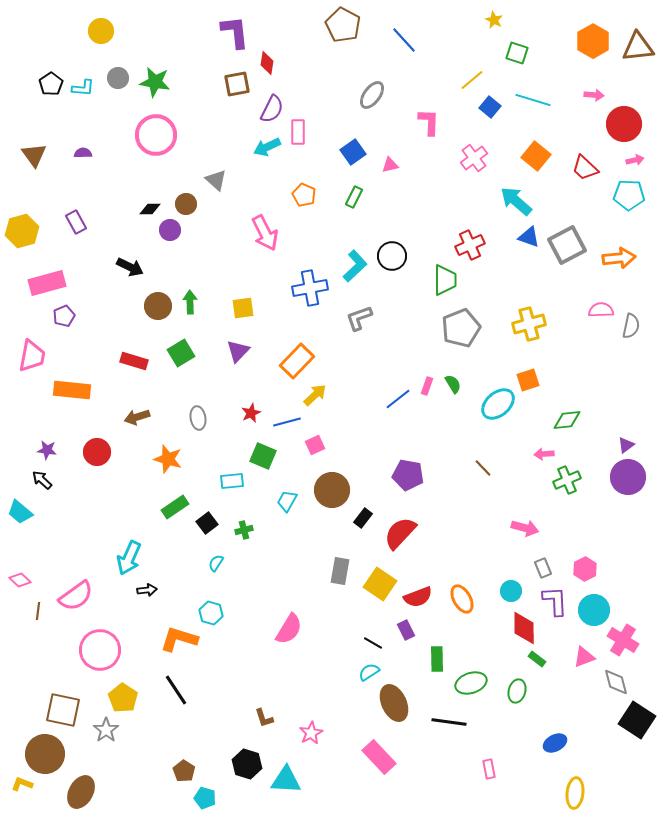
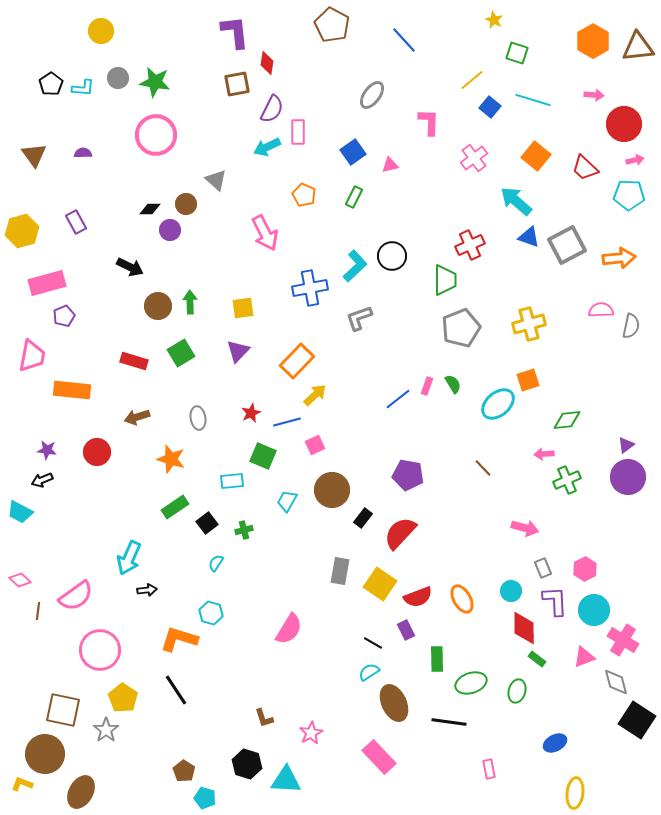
brown pentagon at (343, 25): moved 11 px left
orange star at (168, 459): moved 3 px right
black arrow at (42, 480): rotated 65 degrees counterclockwise
cyan trapezoid at (20, 512): rotated 12 degrees counterclockwise
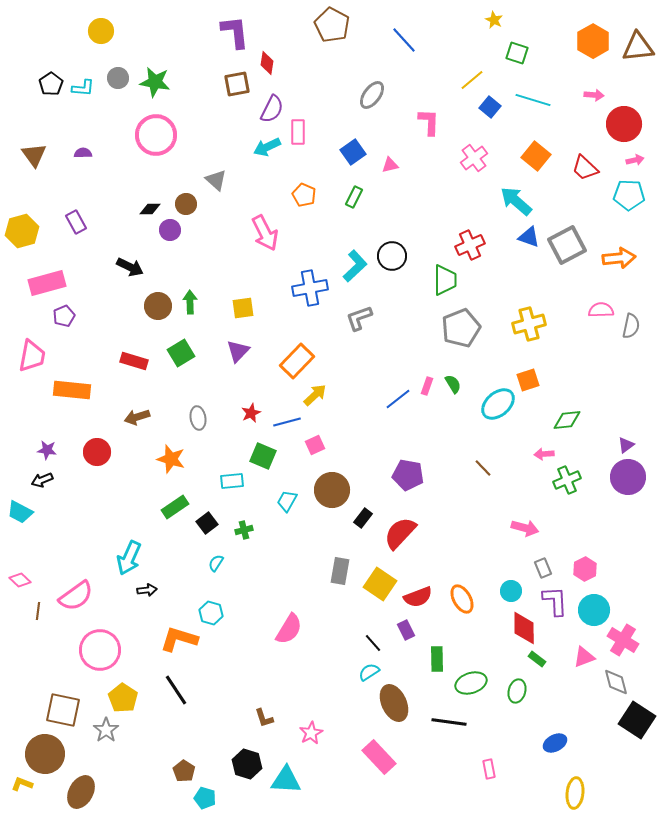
black line at (373, 643): rotated 18 degrees clockwise
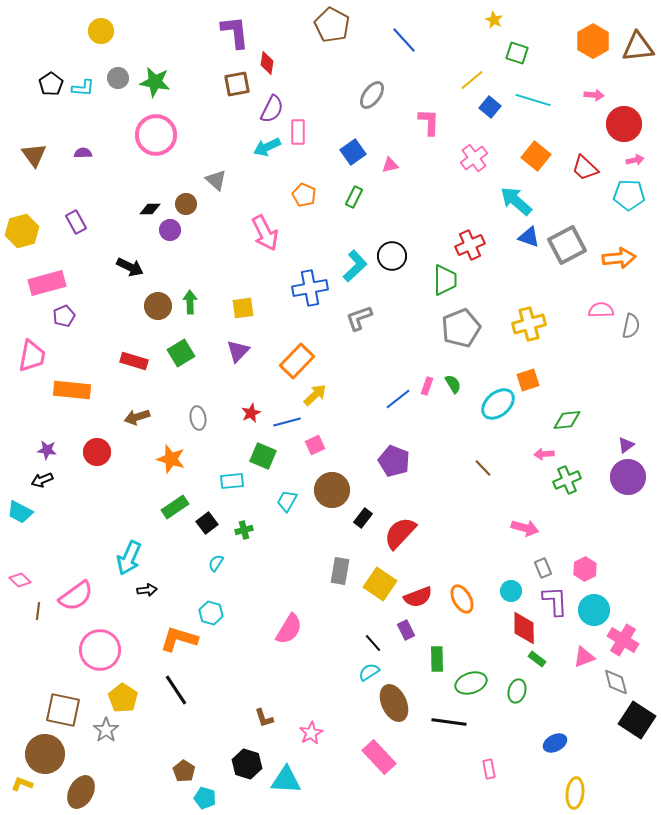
purple pentagon at (408, 475): moved 14 px left, 14 px up; rotated 12 degrees clockwise
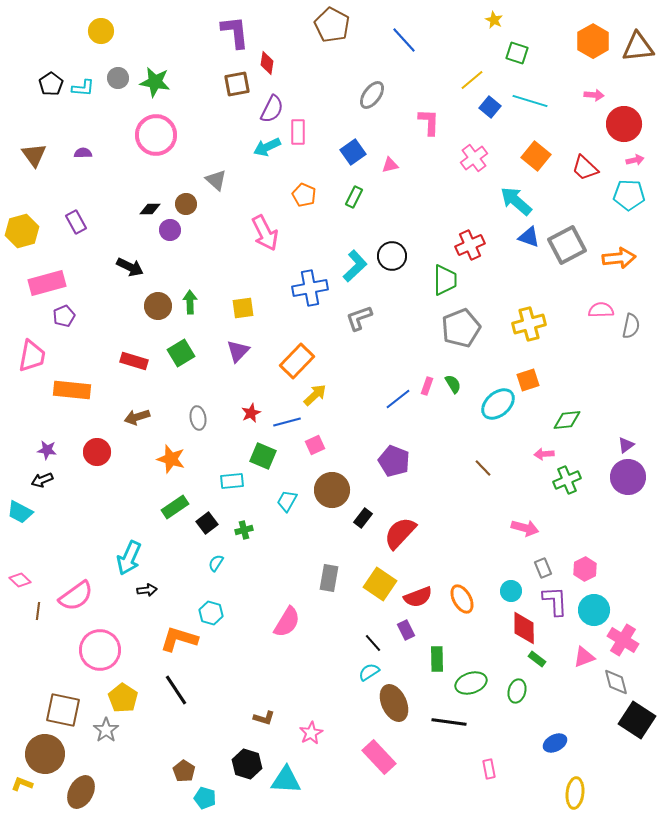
cyan line at (533, 100): moved 3 px left, 1 px down
gray rectangle at (340, 571): moved 11 px left, 7 px down
pink semicircle at (289, 629): moved 2 px left, 7 px up
brown L-shape at (264, 718): rotated 55 degrees counterclockwise
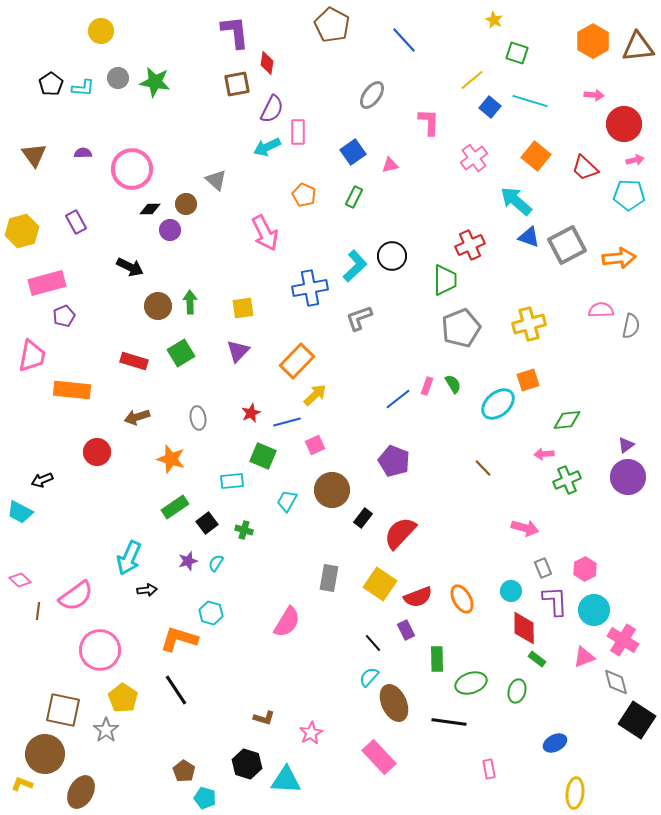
pink circle at (156, 135): moved 24 px left, 34 px down
purple star at (47, 450): moved 141 px right, 111 px down; rotated 24 degrees counterclockwise
green cross at (244, 530): rotated 30 degrees clockwise
cyan semicircle at (369, 672): moved 5 px down; rotated 15 degrees counterclockwise
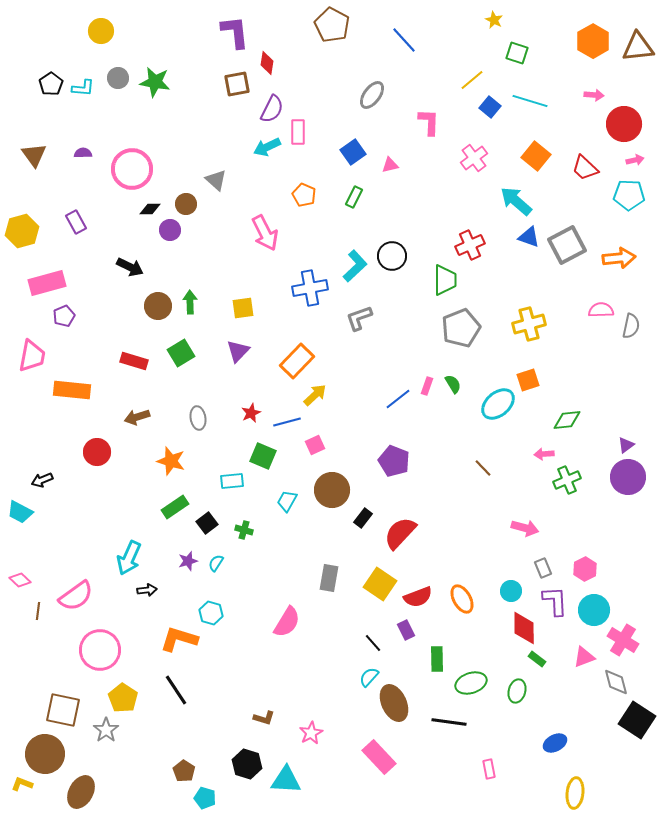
orange star at (171, 459): moved 2 px down
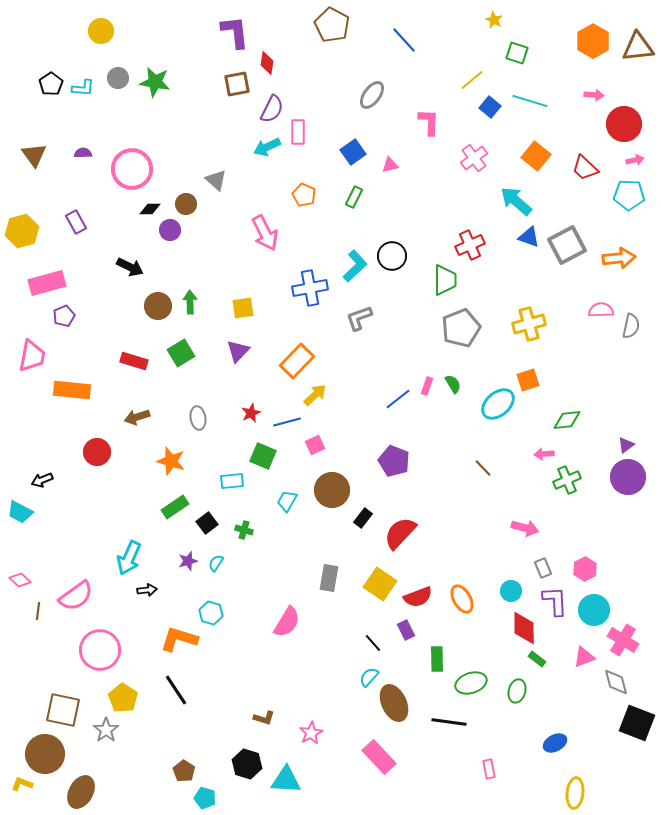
black square at (637, 720): moved 3 px down; rotated 12 degrees counterclockwise
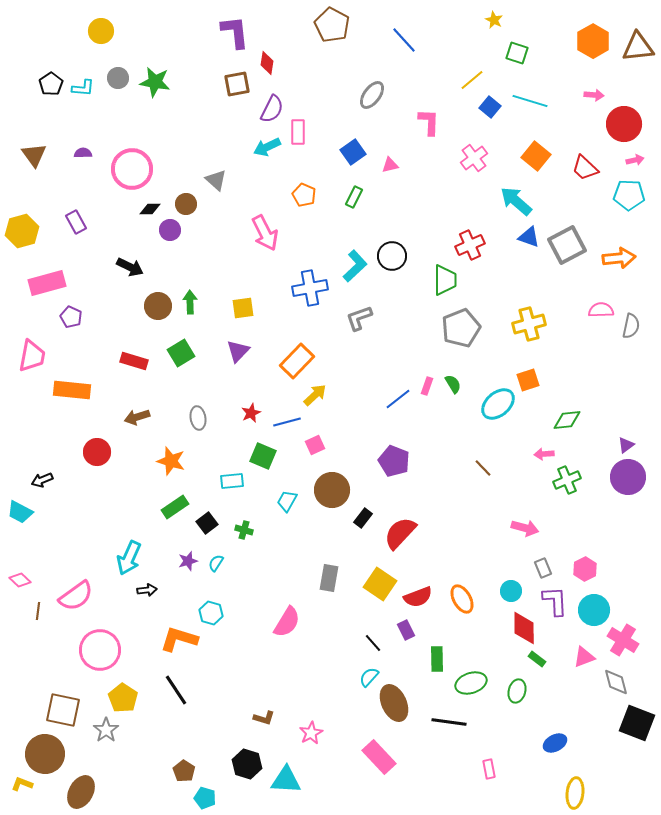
purple pentagon at (64, 316): moved 7 px right, 1 px down; rotated 25 degrees counterclockwise
